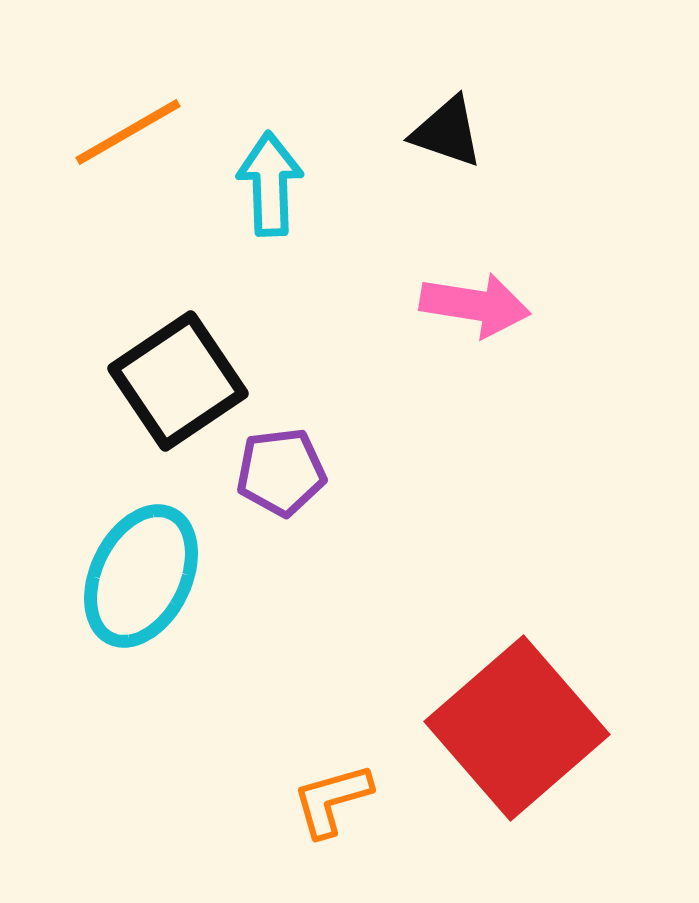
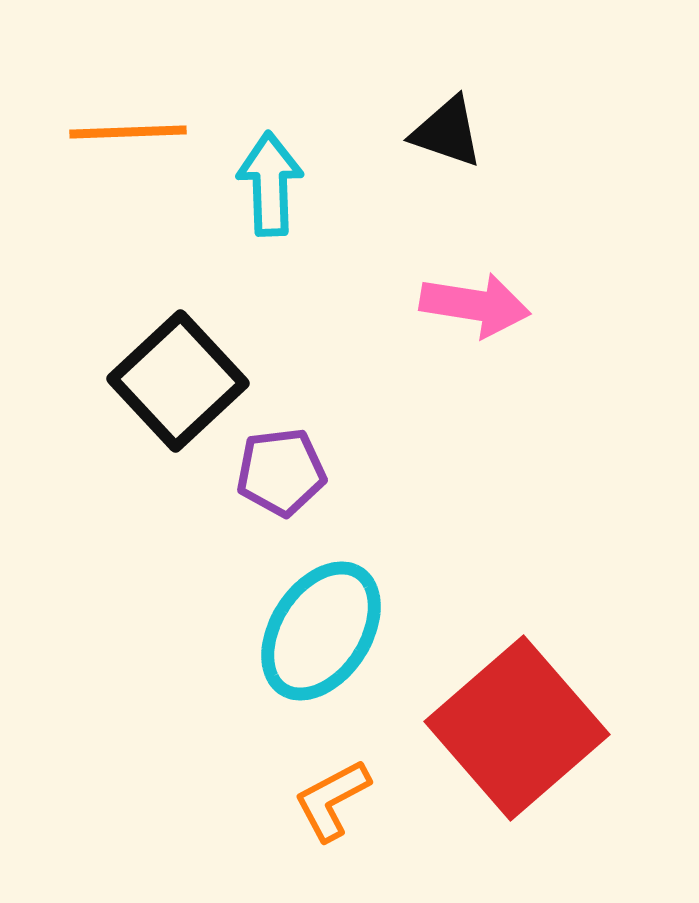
orange line: rotated 28 degrees clockwise
black square: rotated 9 degrees counterclockwise
cyan ellipse: moved 180 px right, 55 px down; rotated 7 degrees clockwise
orange L-shape: rotated 12 degrees counterclockwise
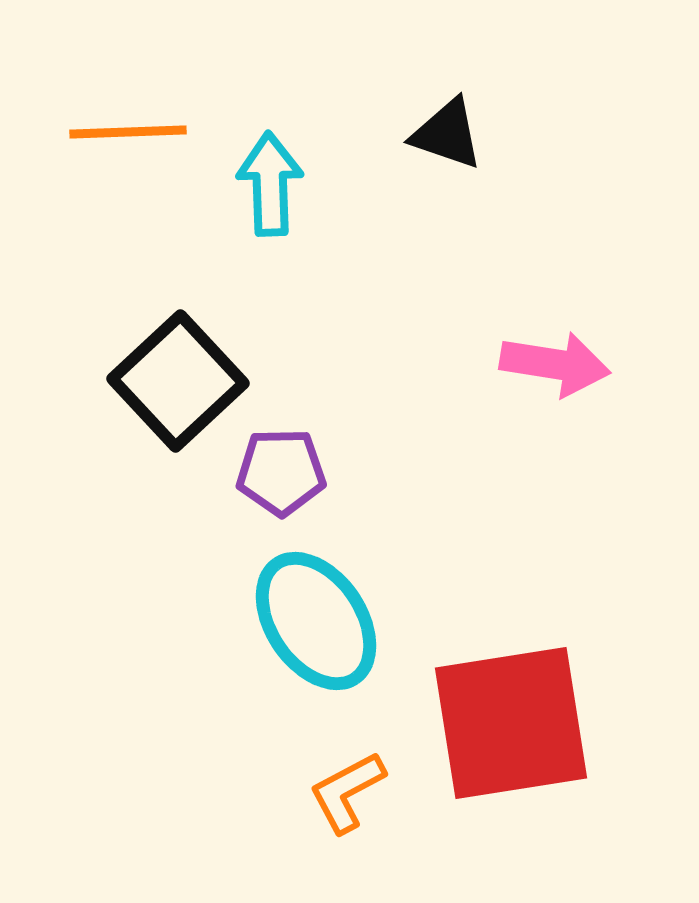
black triangle: moved 2 px down
pink arrow: moved 80 px right, 59 px down
purple pentagon: rotated 6 degrees clockwise
cyan ellipse: moved 5 px left, 10 px up; rotated 67 degrees counterclockwise
red square: moved 6 px left, 5 px up; rotated 32 degrees clockwise
orange L-shape: moved 15 px right, 8 px up
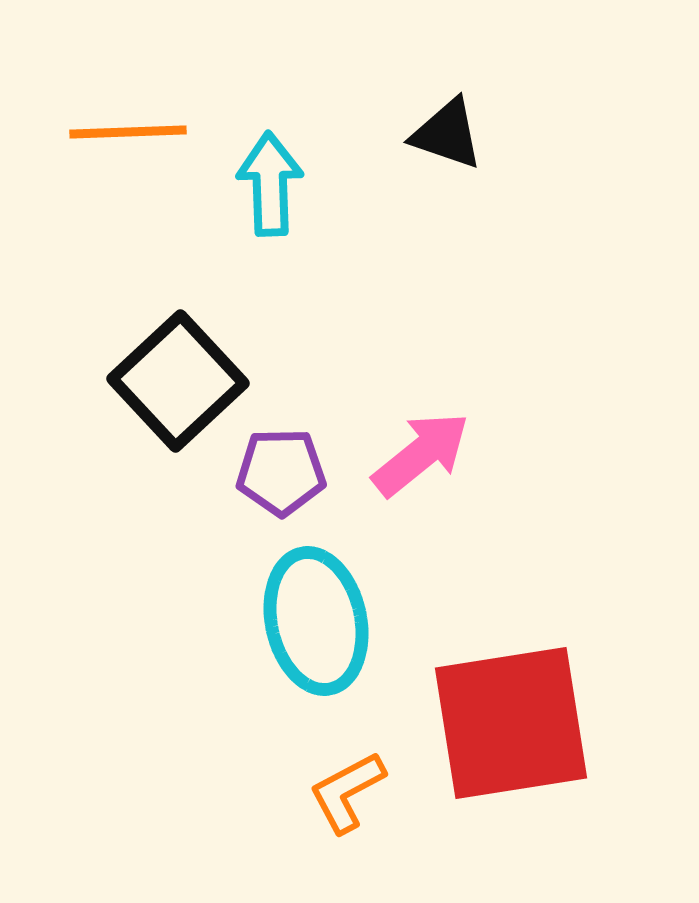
pink arrow: moved 134 px left, 90 px down; rotated 48 degrees counterclockwise
cyan ellipse: rotated 22 degrees clockwise
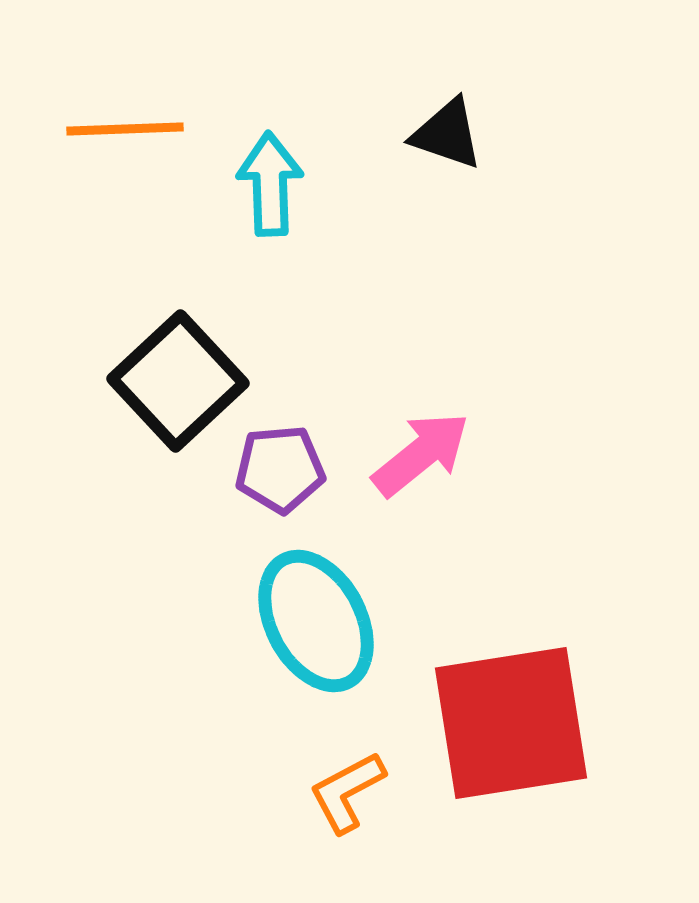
orange line: moved 3 px left, 3 px up
purple pentagon: moved 1 px left, 3 px up; rotated 4 degrees counterclockwise
cyan ellipse: rotated 16 degrees counterclockwise
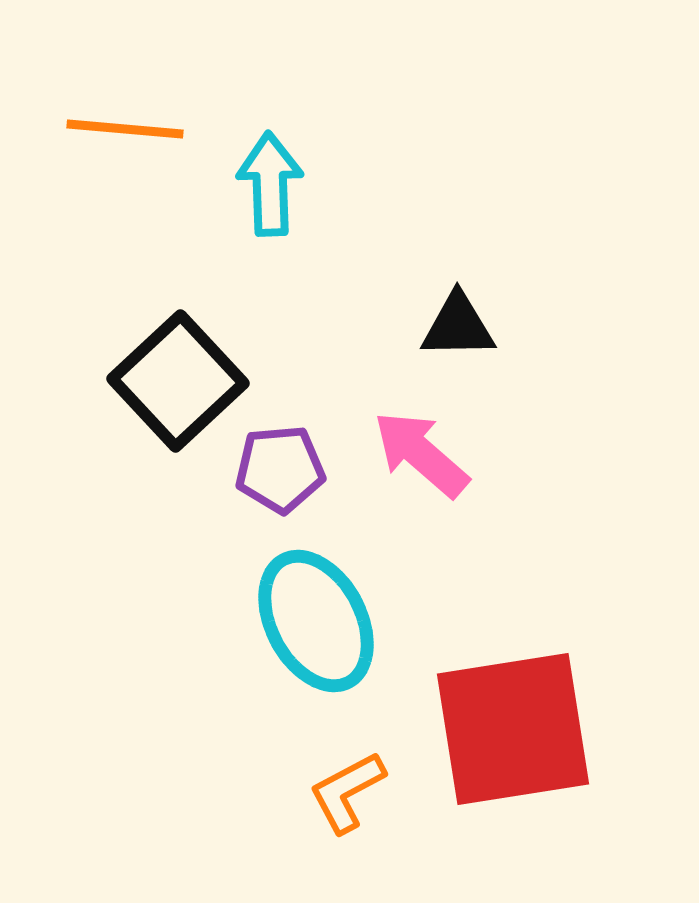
orange line: rotated 7 degrees clockwise
black triangle: moved 11 px right, 192 px down; rotated 20 degrees counterclockwise
pink arrow: rotated 100 degrees counterclockwise
red square: moved 2 px right, 6 px down
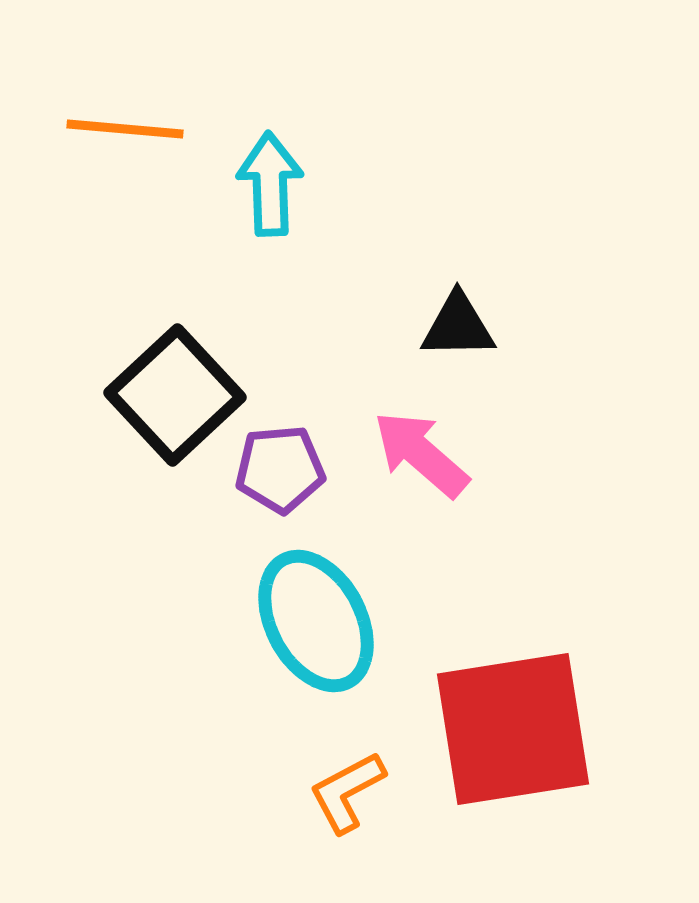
black square: moved 3 px left, 14 px down
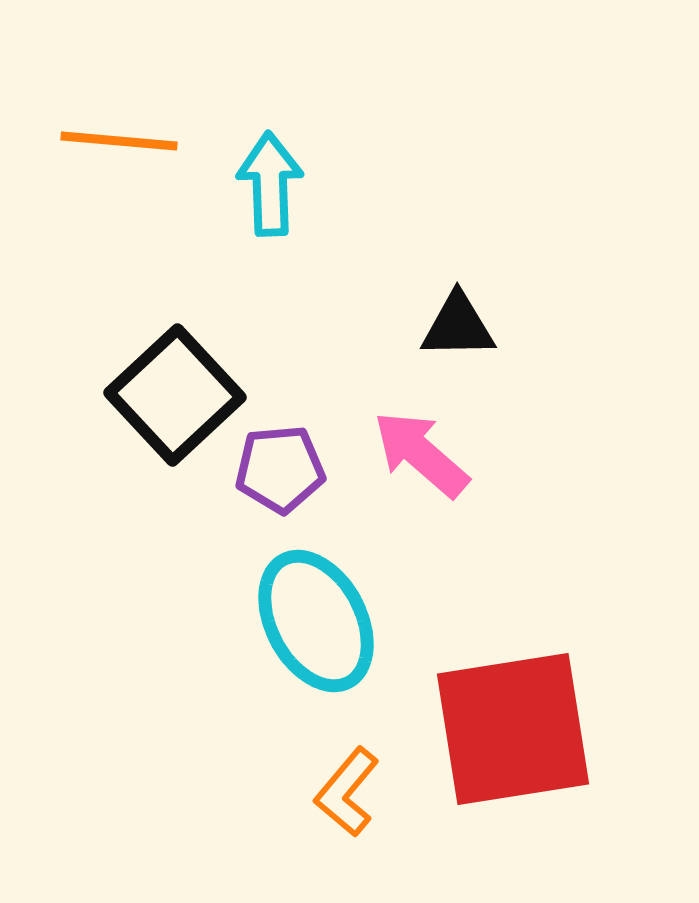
orange line: moved 6 px left, 12 px down
orange L-shape: rotated 22 degrees counterclockwise
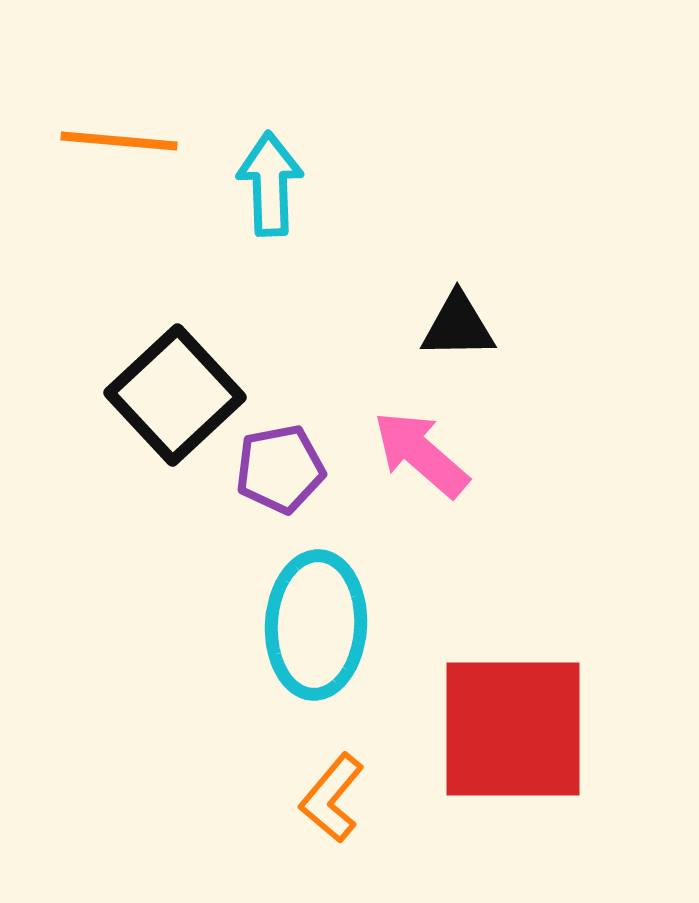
purple pentagon: rotated 6 degrees counterclockwise
cyan ellipse: moved 4 px down; rotated 31 degrees clockwise
red square: rotated 9 degrees clockwise
orange L-shape: moved 15 px left, 6 px down
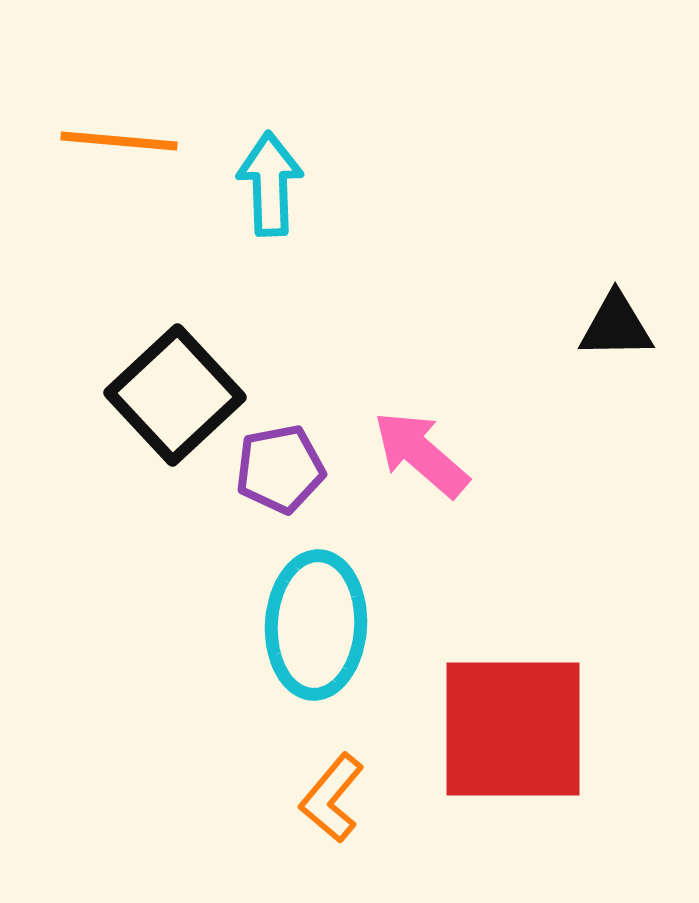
black triangle: moved 158 px right
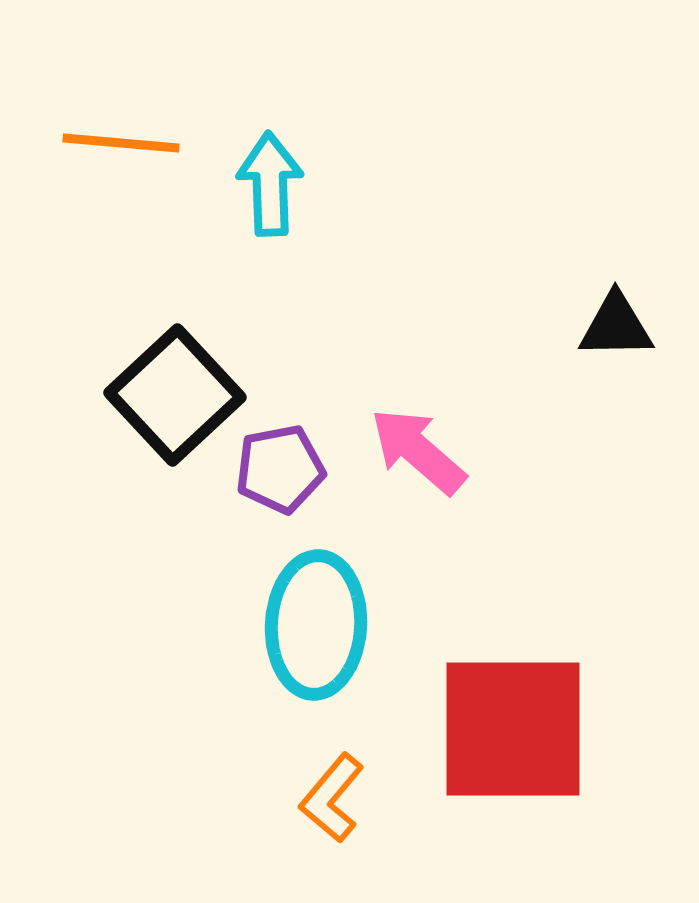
orange line: moved 2 px right, 2 px down
pink arrow: moved 3 px left, 3 px up
